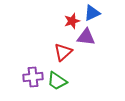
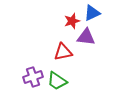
red triangle: rotated 30 degrees clockwise
purple cross: rotated 12 degrees counterclockwise
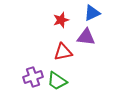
red star: moved 11 px left, 1 px up
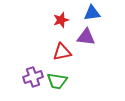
blue triangle: rotated 18 degrees clockwise
red triangle: moved 1 px left
green trapezoid: rotated 25 degrees counterclockwise
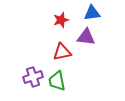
green trapezoid: rotated 70 degrees clockwise
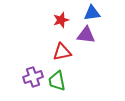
purple triangle: moved 2 px up
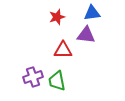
red star: moved 4 px left, 3 px up
red triangle: moved 1 px right, 2 px up; rotated 12 degrees clockwise
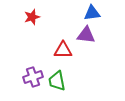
red star: moved 25 px left
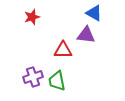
blue triangle: moved 2 px right; rotated 36 degrees clockwise
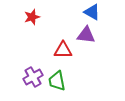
blue triangle: moved 2 px left, 1 px up
purple cross: rotated 12 degrees counterclockwise
